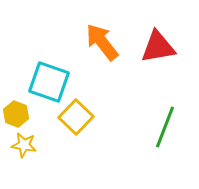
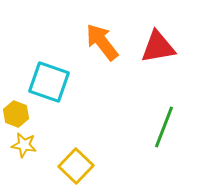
yellow square: moved 49 px down
green line: moved 1 px left
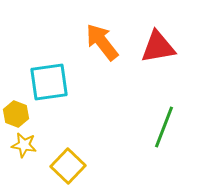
cyan square: rotated 27 degrees counterclockwise
yellow square: moved 8 px left
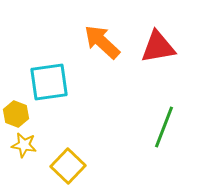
orange arrow: rotated 9 degrees counterclockwise
